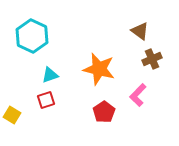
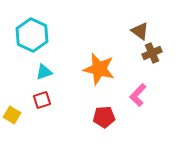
cyan hexagon: moved 1 px up
brown cross: moved 6 px up
cyan triangle: moved 6 px left, 3 px up
red square: moved 4 px left
red pentagon: moved 5 px down; rotated 30 degrees clockwise
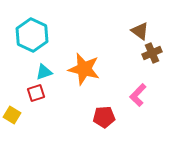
orange star: moved 15 px left
red square: moved 6 px left, 7 px up
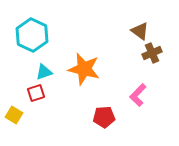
yellow square: moved 2 px right
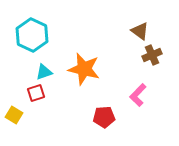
brown cross: moved 2 px down
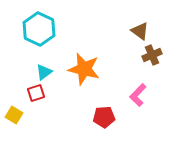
cyan hexagon: moved 7 px right, 6 px up
cyan triangle: rotated 18 degrees counterclockwise
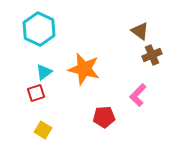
yellow square: moved 29 px right, 15 px down
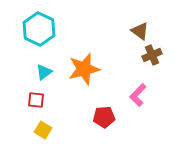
orange star: rotated 28 degrees counterclockwise
red square: moved 7 px down; rotated 24 degrees clockwise
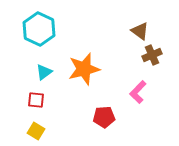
pink L-shape: moved 3 px up
yellow square: moved 7 px left, 1 px down
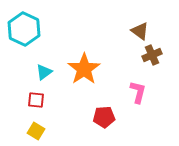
cyan hexagon: moved 15 px left
orange star: rotated 20 degrees counterclockwise
pink L-shape: rotated 150 degrees clockwise
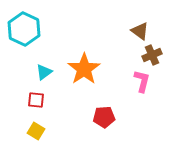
pink L-shape: moved 4 px right, 11 px up
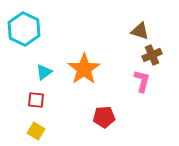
brown triangle: rotated 18 degrees counterclockwise
